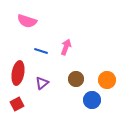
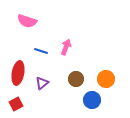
orange circle: moved 1 px left, 1 px up
red square: moved 1 px left
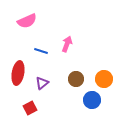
pink semicircle: rotated 42 degrees counterclockwise
pink arrow: moved 1 px right, 3 px up
orange circle: moved 2 px left
red square: moved 14 px right, 4 px down
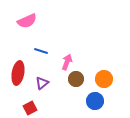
pink arrow: moved 18 px down
blue circle: moved 3 px right, 1 px down
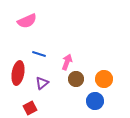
blue line: moved 2 px left, 3 px down
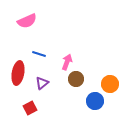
orange circle: moved 6 px right, 5 px down
